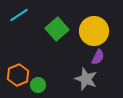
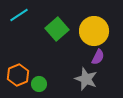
green circle: moved 1 px right, 1 px up
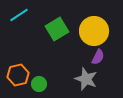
green square: rotated 10 degrees clockwise
orange hexagon: rotated 10 degrees clockwise
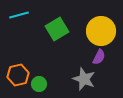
cyan line: rotated 18 degrees clockwise
yellow circle: moved 7 px right
purple semicircle: moved 1 px right
gray star: moved 2 px left
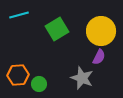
orange hexagon: rotated 10 degrees clockwise
gray star: moved 2 px left, 1 px up
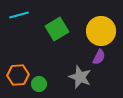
gray star: moved 2 px left, 1 px up
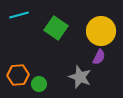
green square: moved 1 px left, 1 px up; rotated 25 degrees counterclockwise
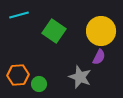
green square: moved 2 px left, 3 px down
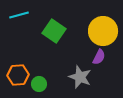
yellow circle: moved 2 px right
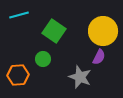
green circle: moved 4 px right, 25 px up
